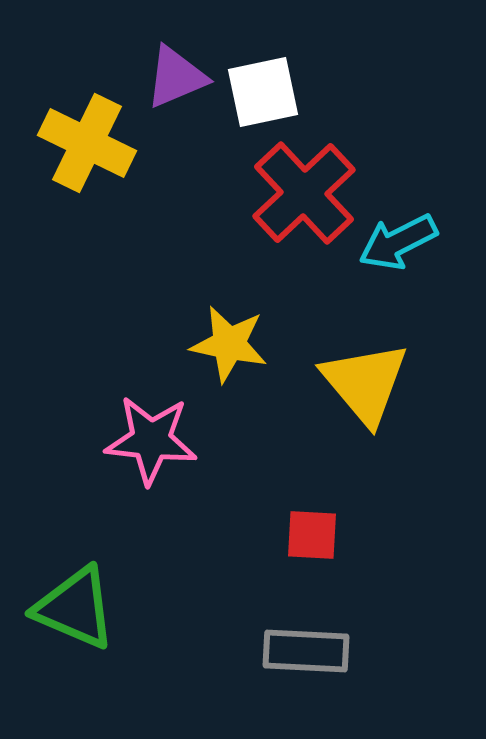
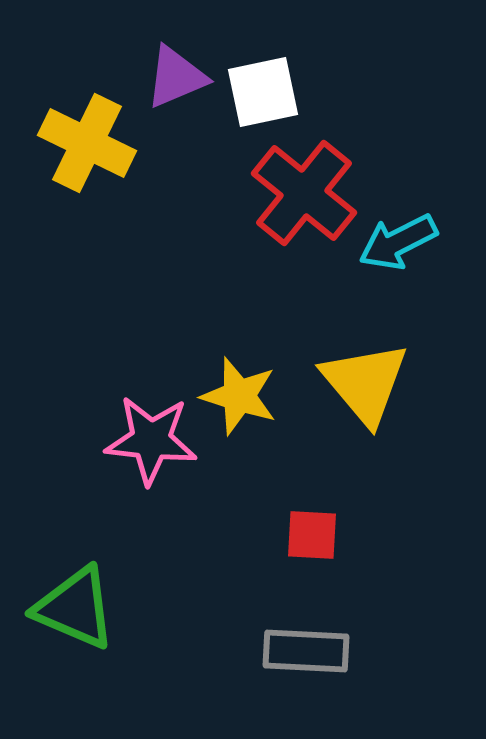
red cross: rotated 8 degrees counterclockwise
yellow star: moved 10 px right, 52 px down; rotated 6 degrees clockwise
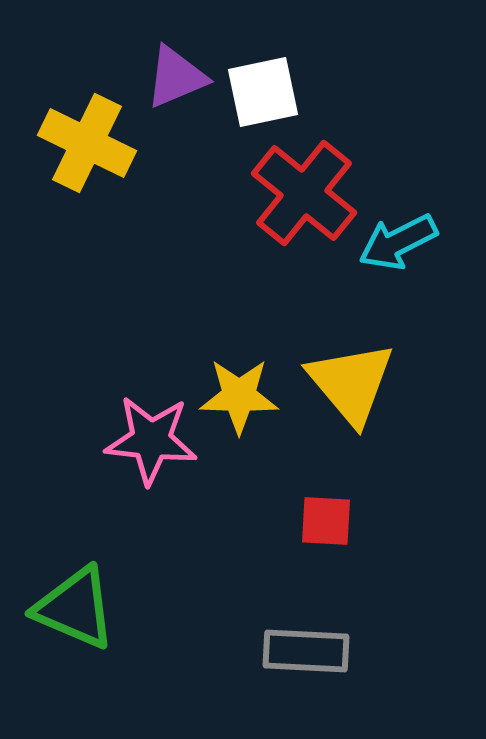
yellow triangle: moved 14 px left
yellow star: rotated 16 degrees counterclockwise
red square: moved 14 px right, 14 px up
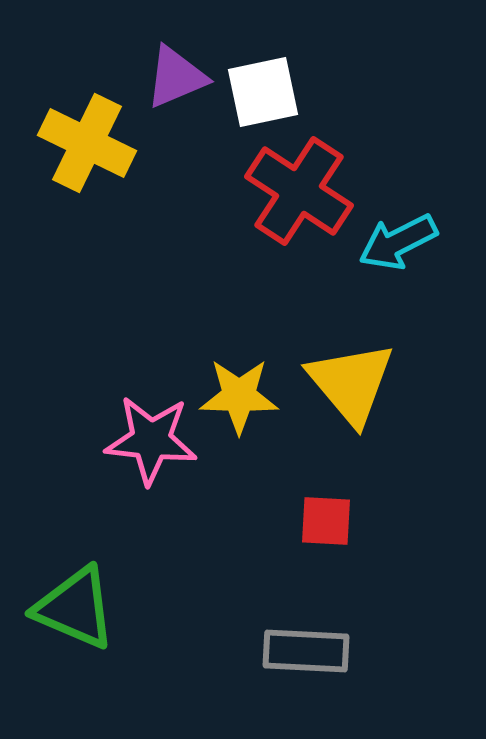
red cross: moved 5 px left, 2 px up; rotated 6 degrees counterclockwise
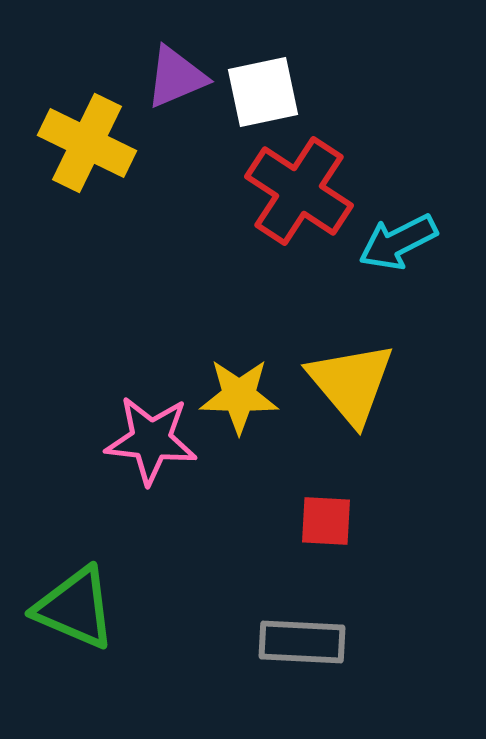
gray rectangle: moved 4 px left, 9 px up
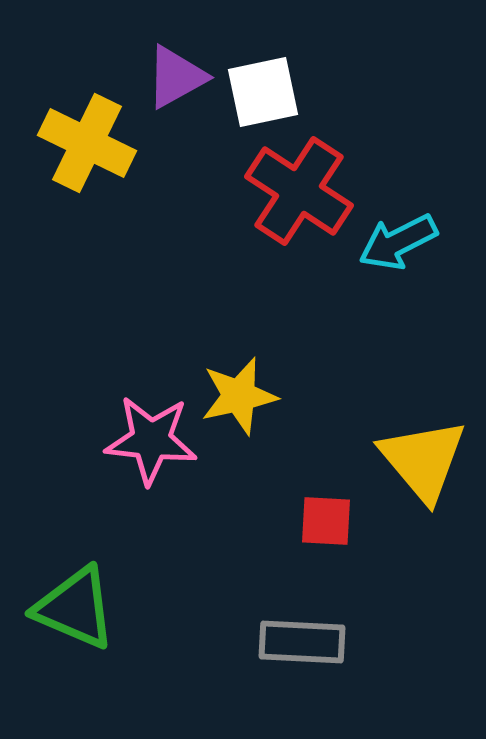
purple triangle: rotated 6 degrees counterclockwise
yellow triangle: moved 72 px right, 77 px down
yellow star: rotated 14 degrees counterclockwise
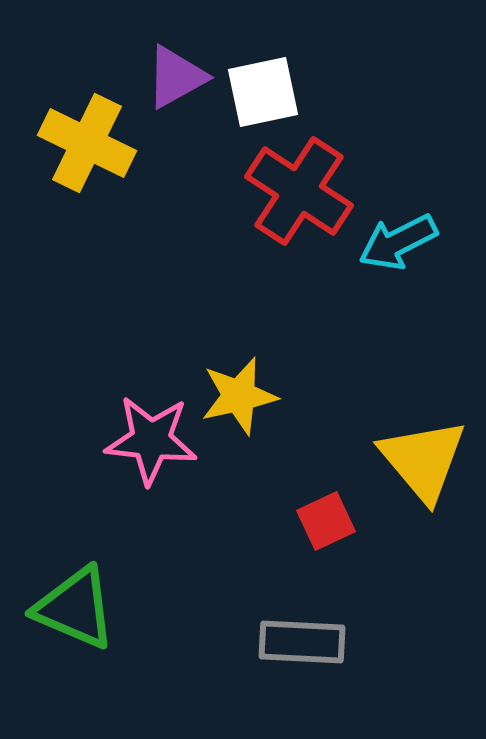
red square: rotated 28 degrees counterclockwise
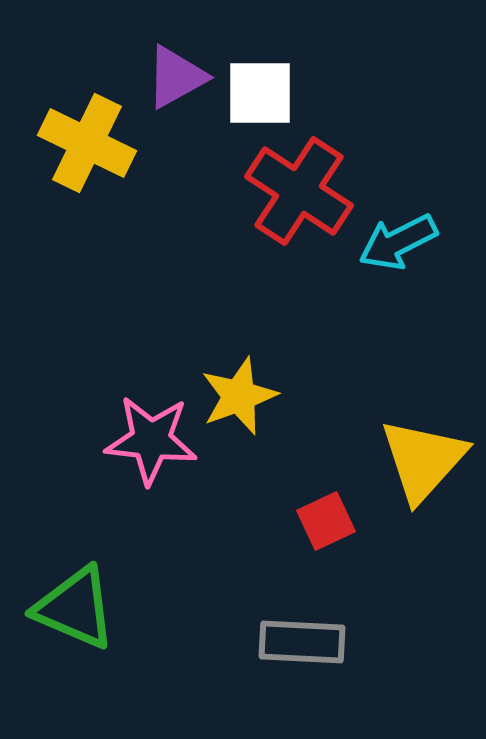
white square: moved 3 px left, 1 px down; rotated 12 degrees clockwise
yellow star: rotated 8 degrees counterclockwise
yellow triangle: rotated 22 degrees clockwise
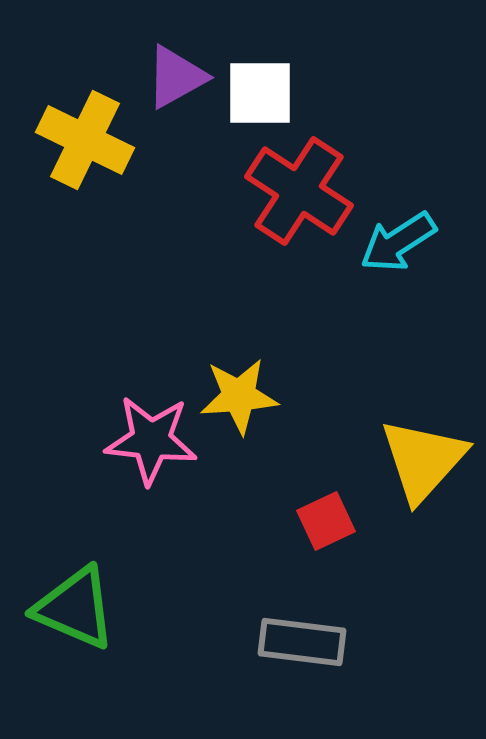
yellow cross: moved 2 px left, 3 px up
cyan arrow: rotated 6 degrees counterclockwise
yellow star: rotated 16 degrees clockwise
gray rectangle: rotated 4 degrees clockwise
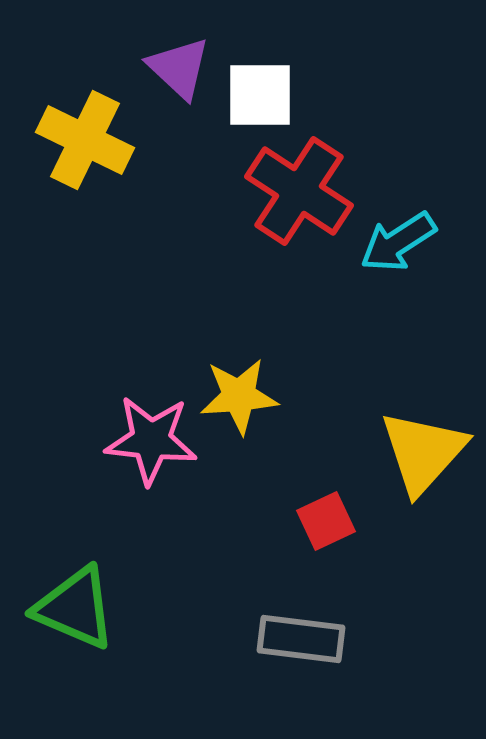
purple triangle: moved 3 px right, 9 px up; rotated 48 degrees counterclockwise
white square: moved 2 px down
yellow triangle: moved 8 px up
gray rectangle: moved 1 px left, 3 px up
